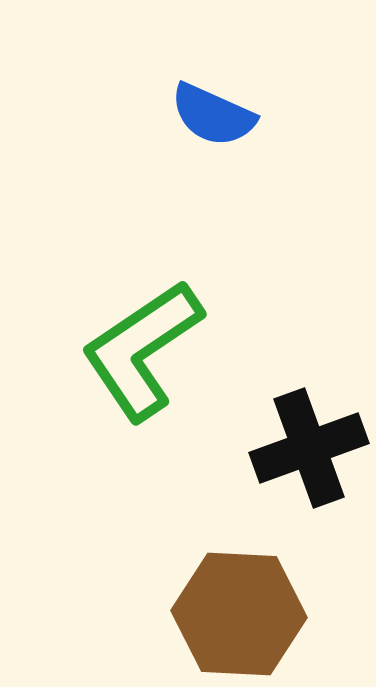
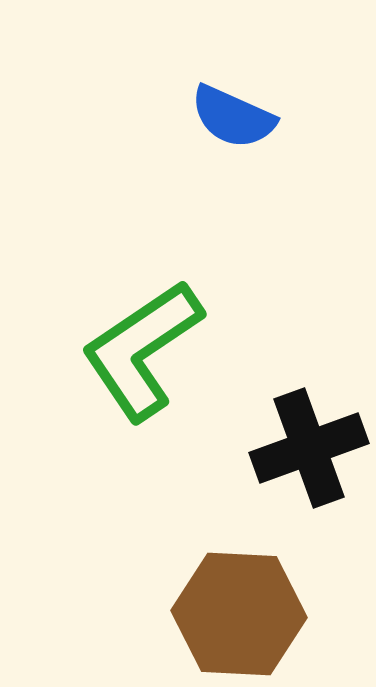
blue semicircle: moved 20 px right, 2 px down
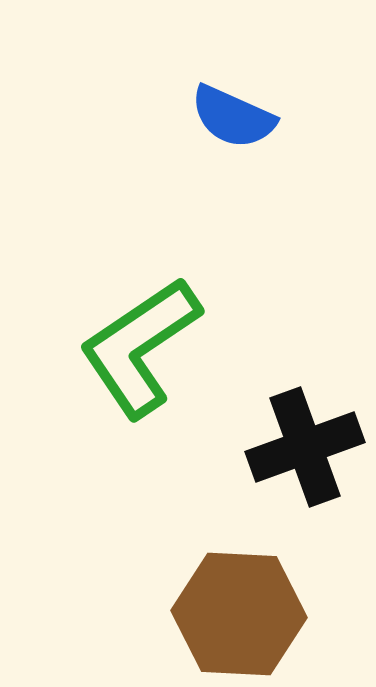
green L-shape: moved 2 px left, 3 px up
black cross: moved 4 px left, 1 px up
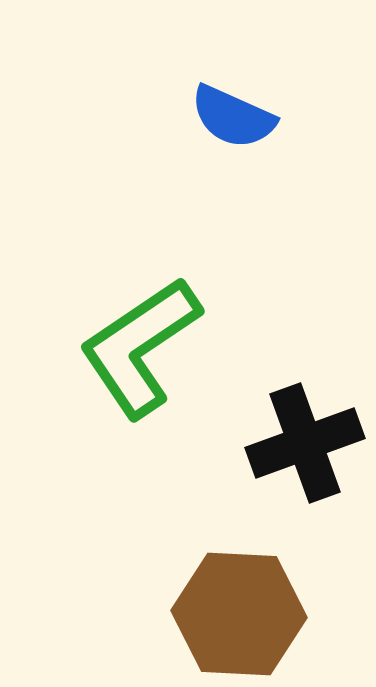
black cross: moved 4 px up
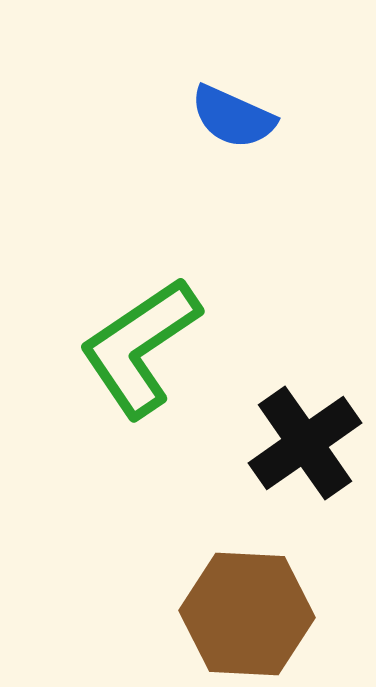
black cross: rotated 15 degrees counterclockwise
brown hexagon: moved 8 px right
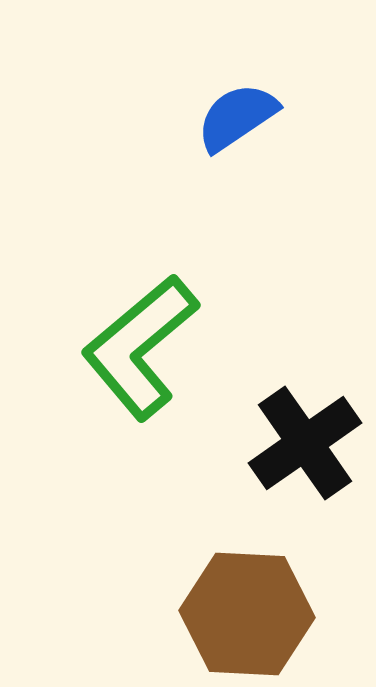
blue semicircle: moved 4 px right; rotated 122 degrees clockwise
green L-shape: rotated 6 degrees counterclockwise
